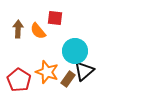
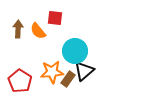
orange star: moved 5 px right; rotated 25 degrees counterclockwise
red pentagon: moved 1 px right, 1 px down
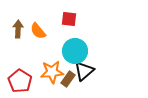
red square: moved 14 px right, 1 px down
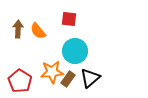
black triangle: moved 6 px right, 7 px down
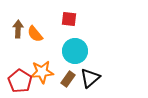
orange semicircle: moved 3 px left, 3 px down
orange star: moved 10 px left
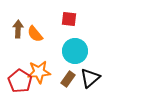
orange star: moved 3 px left
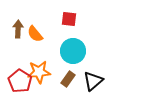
cyan circle: moved 2 px left
black triangle: moved 3 px right, 3 px down
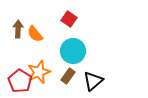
red square: rotated 28 degrees clockwise
orange star: rotated 15 degrees counterclockwise
brown rectangle: moved 3 px up
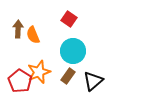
orange semicircle: moved 2 px left, 1 px down; rotated 18 degrees clockwise
